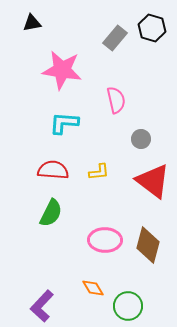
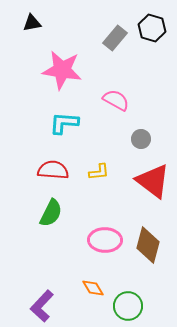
pink semicircle: rotated 48 degrees counterclockwise
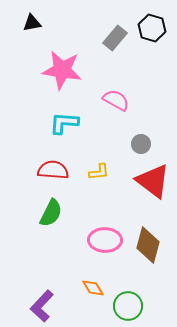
gray circle: moved 5 px down
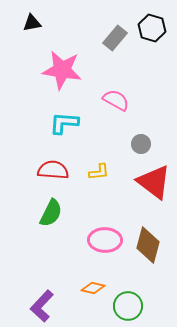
red triangle: moved 1 px right, 1 px down
orange diamond: rotated 45 degrees counterclockwise
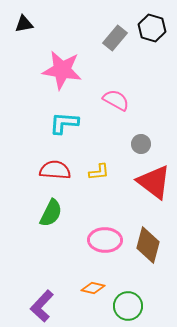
black triangle: moved 8 px left, 1 px down
red semicircle: moved 2 px right
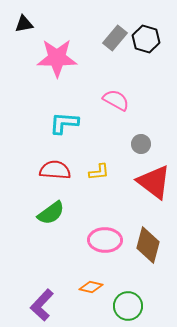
black hexagon: moved 6 px left, 11 px down
pink star: moved 5 px left, 12 px up; rotated 9 degrees counterclockwise
green semicircle: rotated 28 degrees clockwise
orange diamond: moved 2 px left, 1 px up
purple L-shape: moved 1 px up
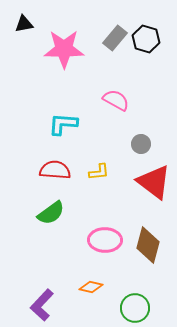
pink star: moved 7 px right, 9 px up
cyan L-shape: moved 1 px left, 1 px down
green circle: moved 7 px right, 2 px down
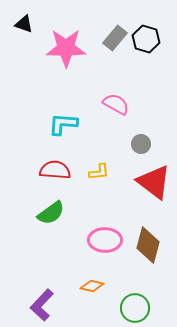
black triangle: rotated 30 degrees clockwise
pink star: moved 2 px right, 1 px up
pink semicircle: moved 4 px down
orange diamond: moved 1 px right, 1 px up
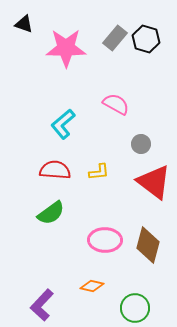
cyan L-shape: rotated 44 degrees counterclockwise
